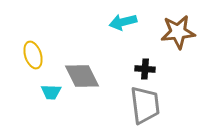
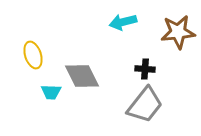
gray trapezoid: rotated 45 degrees clockwise
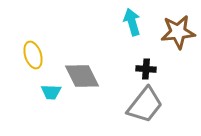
cyan arrow: moved 9 px right; rotated 88 degrees clockwise
black cross: moved 1 px right
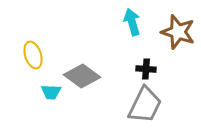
brown star: rotated 24 degrees clockwise
gray diamond: rotated 27 degrees counterclockwise
gray trapezoid: rotated 12 degrees counterclockwise
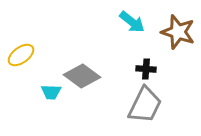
cyan arrow: rotated 144 degrees clockwise
yellow ellipse: moved 12 px left; rotated 72 degrees clockwise
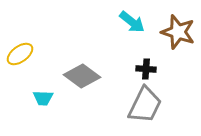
yellow ellipse: moved 1 px left, 1 px up
cyan trapezoid: moved 8 px left, 6 px down
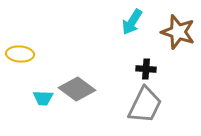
cyan arrow: rotated 84 degrees clockwise
yellow ellipse: rotated 40 degrees clockwise
gray diamond: moved 5 px left, 13 px down
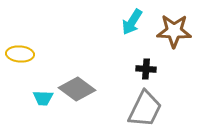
brown star: moved 4 px left, 1 px up; rotated 16 degrees counterclockwise
gray trapezoid: moved 4 px down
